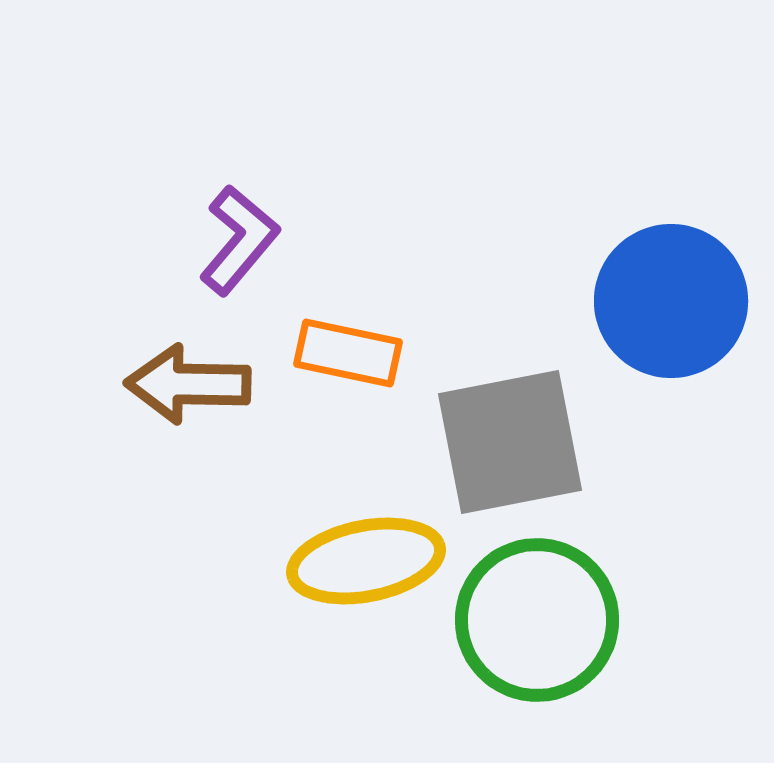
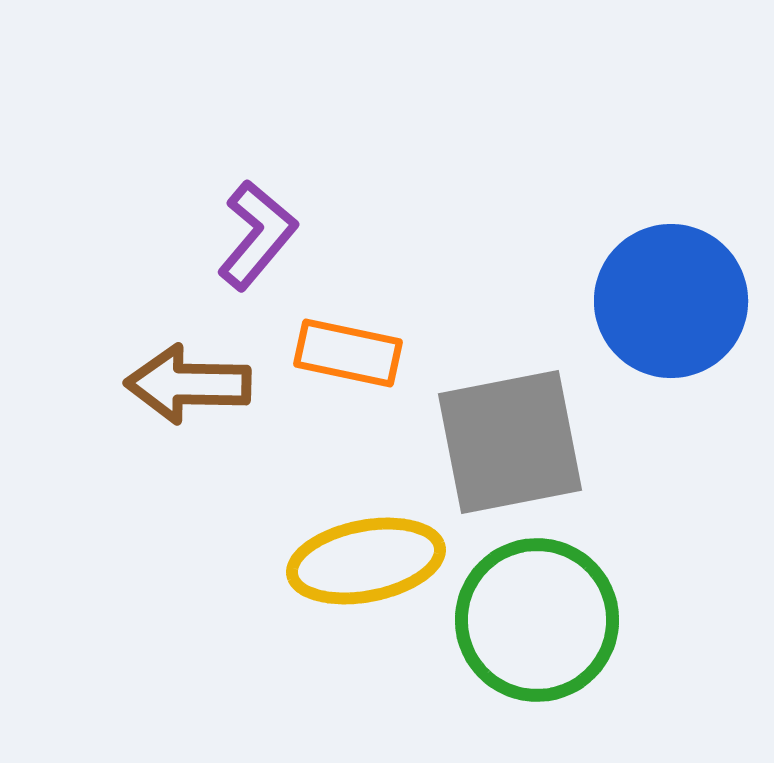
purple L-shape: moved 18 px right, 5 px up
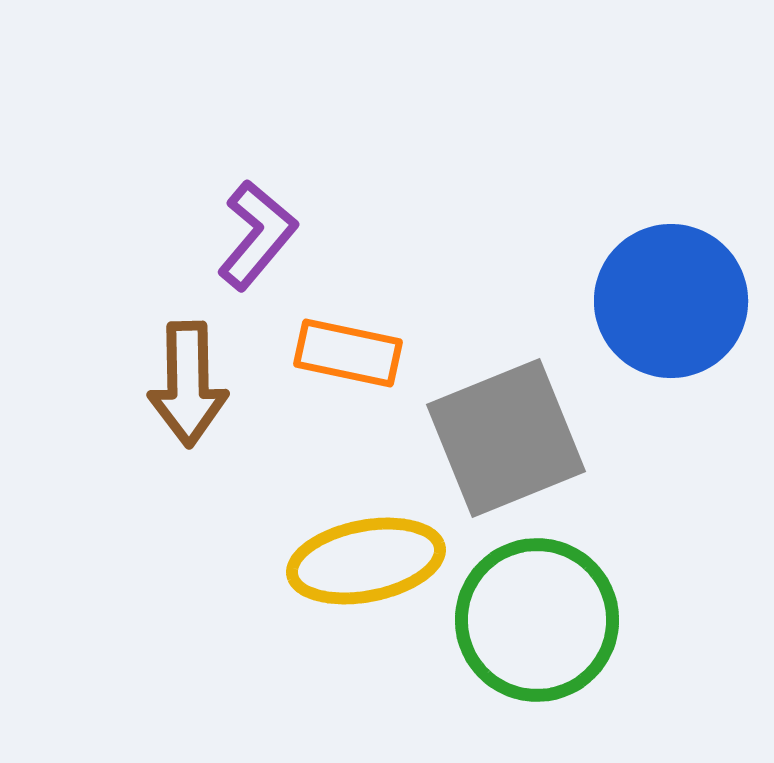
brown arrow: rotated 92 degrees counterclockwise
gray square: moved 4 px left, 4 px up; rotated 11 degrees counterclockwise
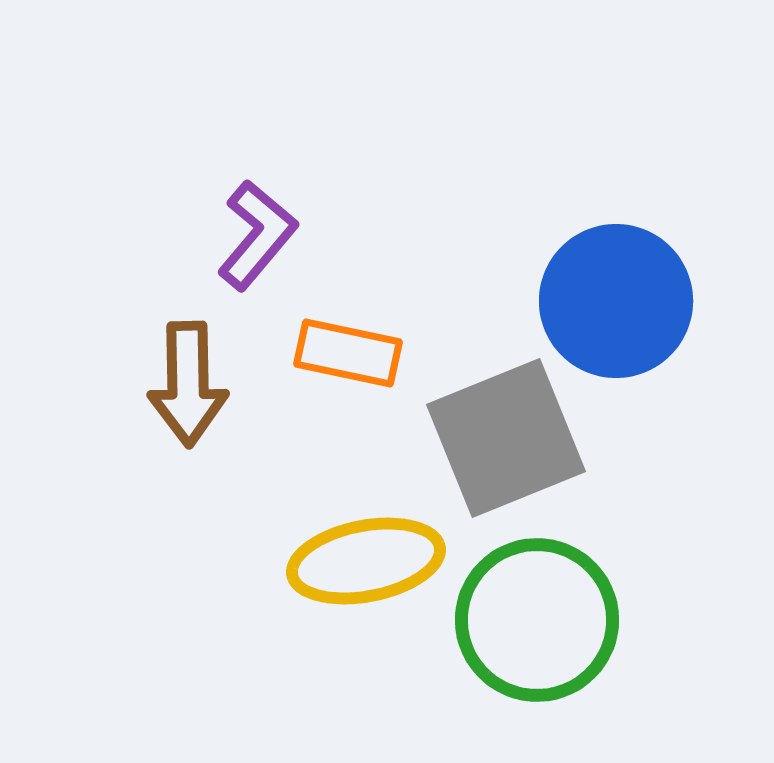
blue circle: moved 55 px left
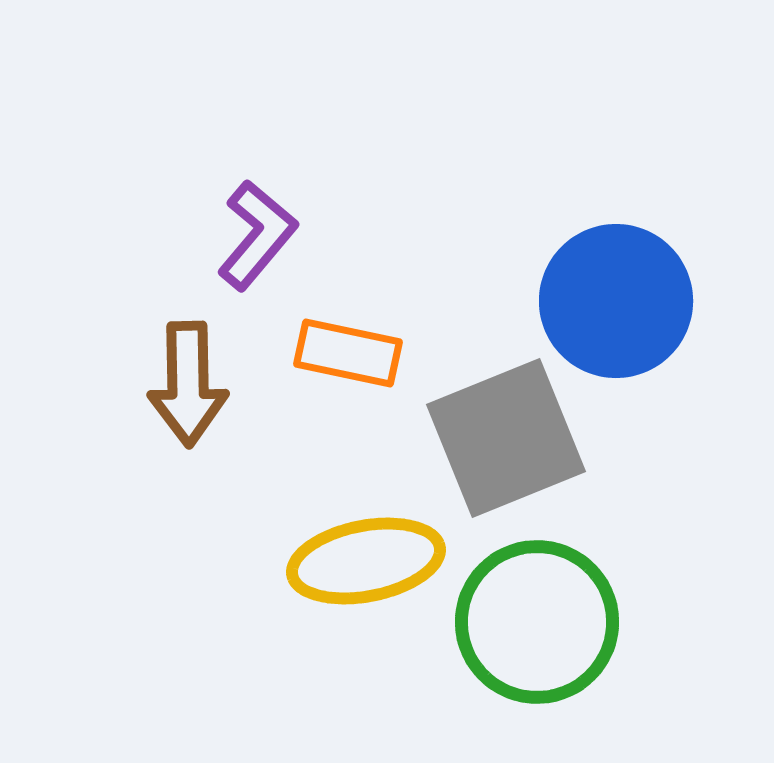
green circle: moved 2 px down
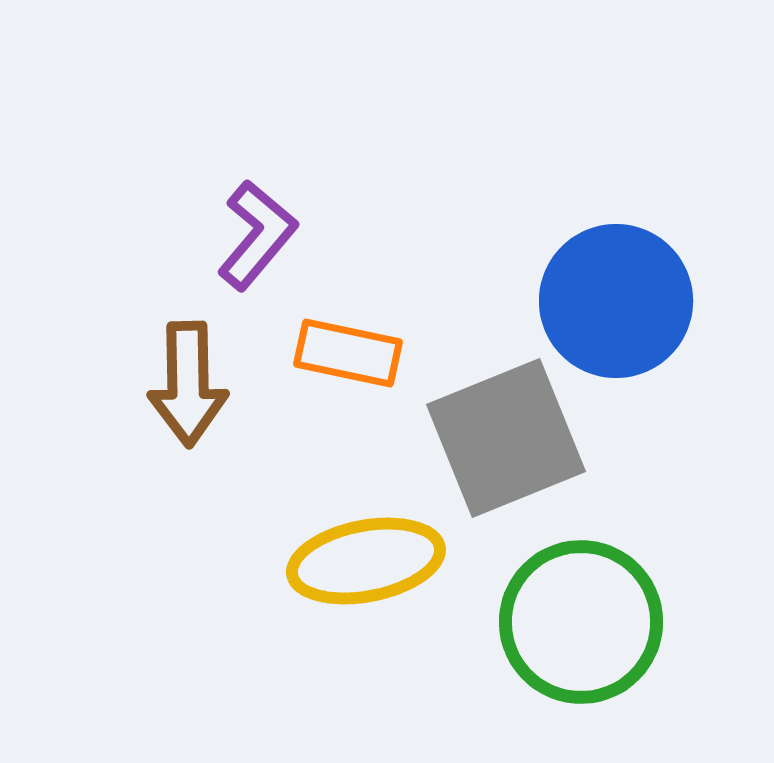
green circle: moved 44 px right
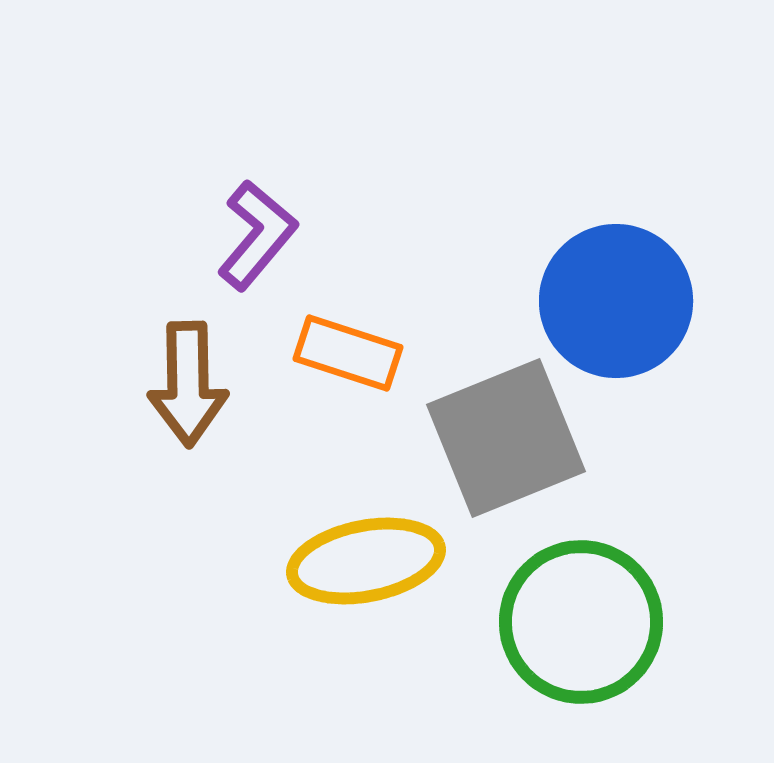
orange rectangle: rotated 6 degrees clockwise
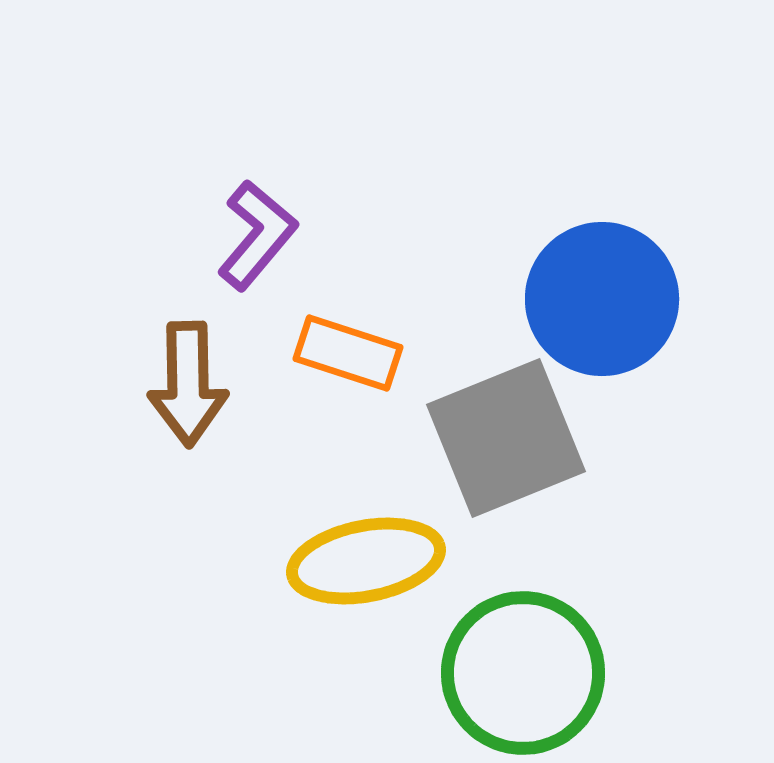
blue circle: moved 14 px left, 2 px up
green circle: moved 58 px left, 51 px down
